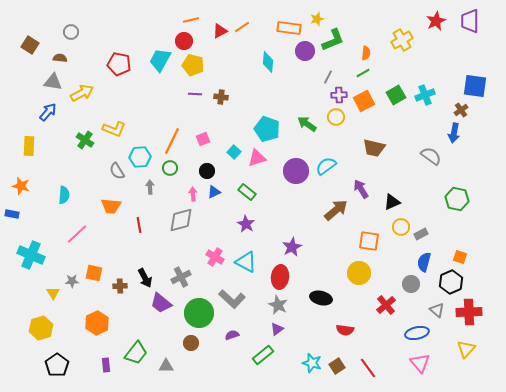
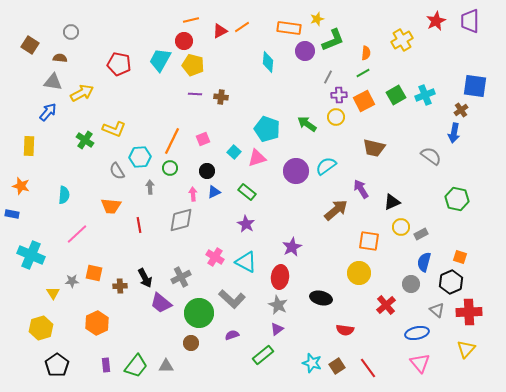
green trapezoid at (136, 353): moved 13 px down
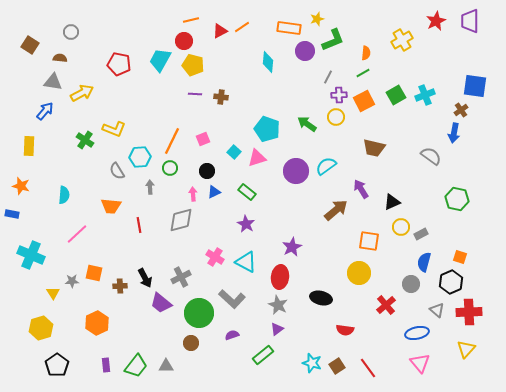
blue arrow at (48, 112): moved 3 px left, 1 px up
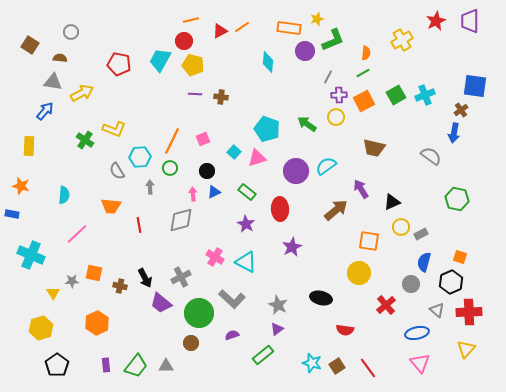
red ellipse at (280, 277): moved 68 px up; rotated 10 degrees counterclockwise
brown cross at (120, 286): rotated 16 degrees clockwise
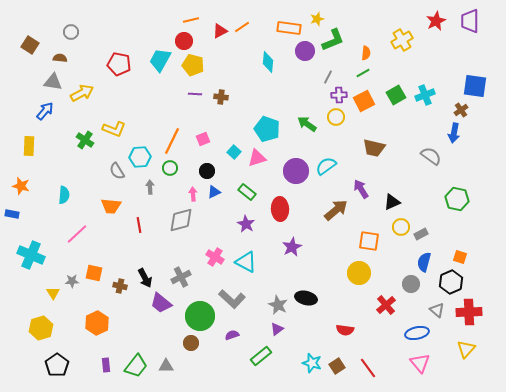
black ellipse at (321, 298): moved 15 px left
green circle at (199, 313): moved 1 px right, 3 px down
green rectangle at (263, 355): moved 2 px left, 1 px down
